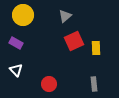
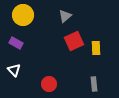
white triangle: moved 2 px left
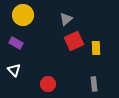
gray triangle: moved 1 px right, 3 px down
red circle: moved 1 px left
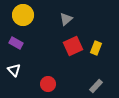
red square: moved 1 px left, 5 px down
yellow rectangle: rotated 24 degrees clockwise
gray rectangle: moved 2 px right, 2 px down; rotated 48 degrees clockwise
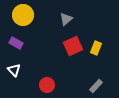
red circle: moved 1 px left, 1 px down
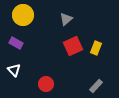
red circle: moved 1 px left, 1 px up
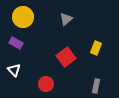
yellow circle: moved 2 px down
red square: moved 7 px left, 11 px down; rotated 12 degrees counterclockwise
gray rectangle: rotated 32 degrees counterclockwise
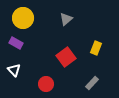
yellow circle: moved 1 px down
gray rectangle: moved 4 px left, 3 px up; rotated 32 degrees clockwise
